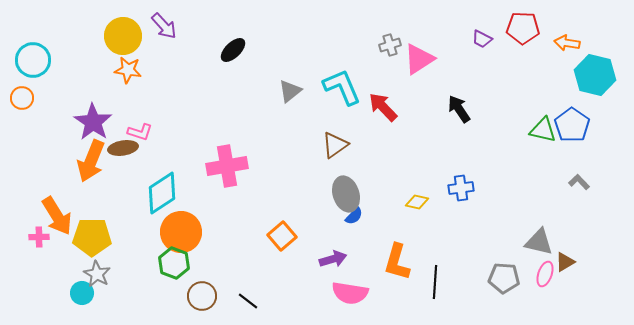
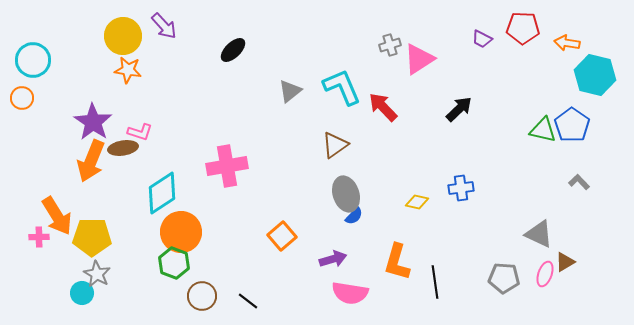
black arrow at (459, 109): rotated 80 degrees clockwise
gray triangle at (539, 242): moved 8 px up; rotated 12 degrees clockwise
black line at (435, 282): rotated 12 degrees counterclockwise
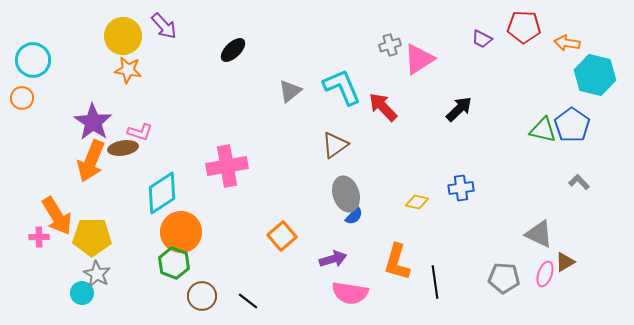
red pentagon at (523, 28): moved 1 px right, 1 px up
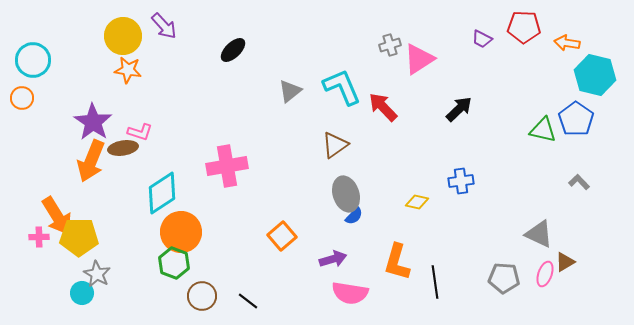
blue pentagon at (572, 125): moved 4 px right, 6 px up
blue cross at (461, 188): moved 7 px up
yellow pentagon at (92, 237): moved 13 px left
